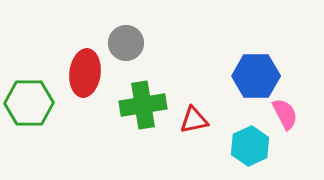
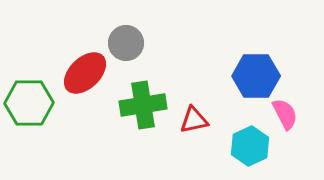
red ellipse: rotated 39 degrees clockwise
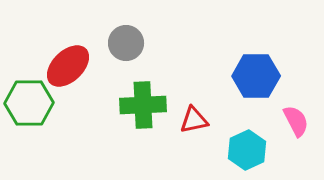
red ellipse: moved 17 px left, 7 px up
green cross: rotated 6 degrees clockwise
pink semicircle: moved 11 px right, 7 px down
cyan hexagon: moved 3 px left, 4 px down
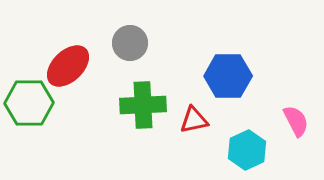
gray circle: moved 4 px right
blue hexagon: moved 28 px left
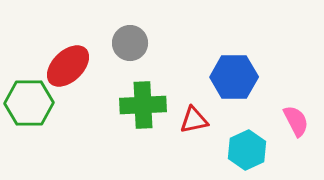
blue hexagon: moved 6 px right, 1 px down
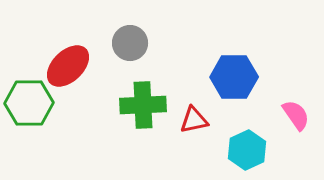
pink semicircle: moved 6 px up; rotated 8 degrees counterclockwise
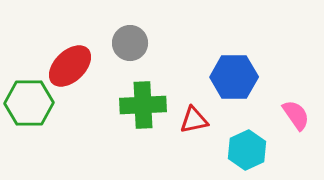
red ellipse: moved 2 px right
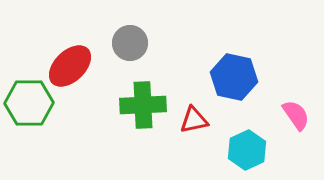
blue hexagon: rotated 12 degrees clockwise
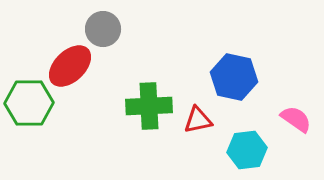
gray circle: moved 27 px left, 14 px up
green cross: moved 6 px right, 1 px down
pink semicircle: moved 4 px down; rotated 20 degrees counterclockwise
red triangle: moved 4 px right
cyan hexagon: rotated 18 degrees clockwise
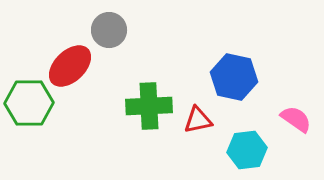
gray circle: moved 6 px right, 1 px down
